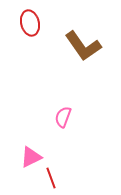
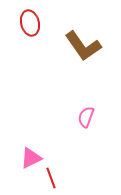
pink semicircle: moved 23 px right
pink triangle: moved 1 px down
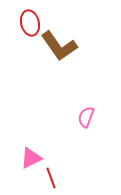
brown L-shape: moved 24 px left
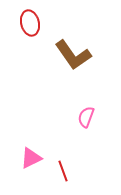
brown L-shape: moved 14 px right, 9 px down
red line: moved 12 px right, 7 px up
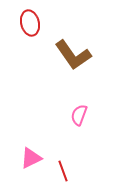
pink semicircle: moved 7 px left, 2 px up
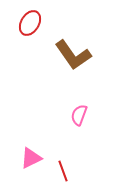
red ellipse: rotated 45 degrees clockwise
